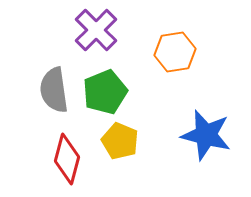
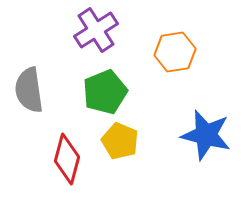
purple cross: rotated 12 degrees clockwise
gray semicircle: moved 25 px left
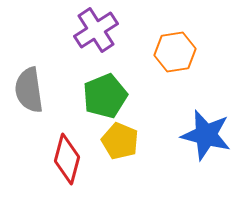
green pentagon: moved 4 px down
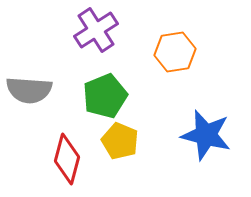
gray semicircle: rotated 78 degrees counterclockwise
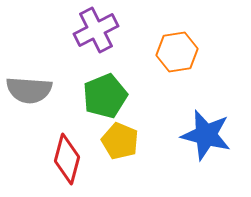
purple cross: rotated 6 degrees clockwise
orange hexagon: moved 2 px right
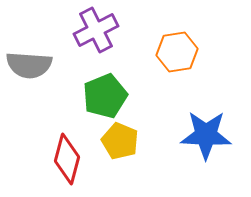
gray semicircle: moved 25 px up
blue star: rotated 12 degrees counterclockwise
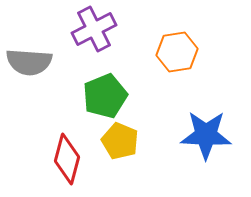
purple cross: moved 2 px left, 1 px up
gray semicircle: moved 3 px up
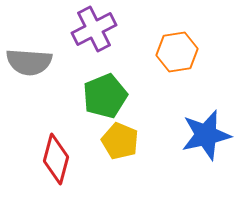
blue star: rotated 15 degrees counterclockwise
red diamond: moved 11 px left
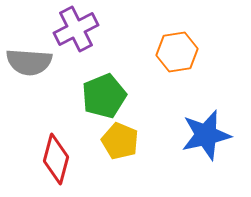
purple cross: moved 18 px left
green pentagon: moved 1 px left
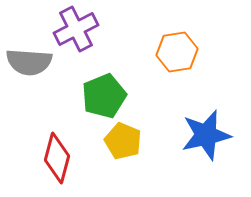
yellow pentagon: moved 3 px right
red diamond: moved 1 px right, 1 px up
